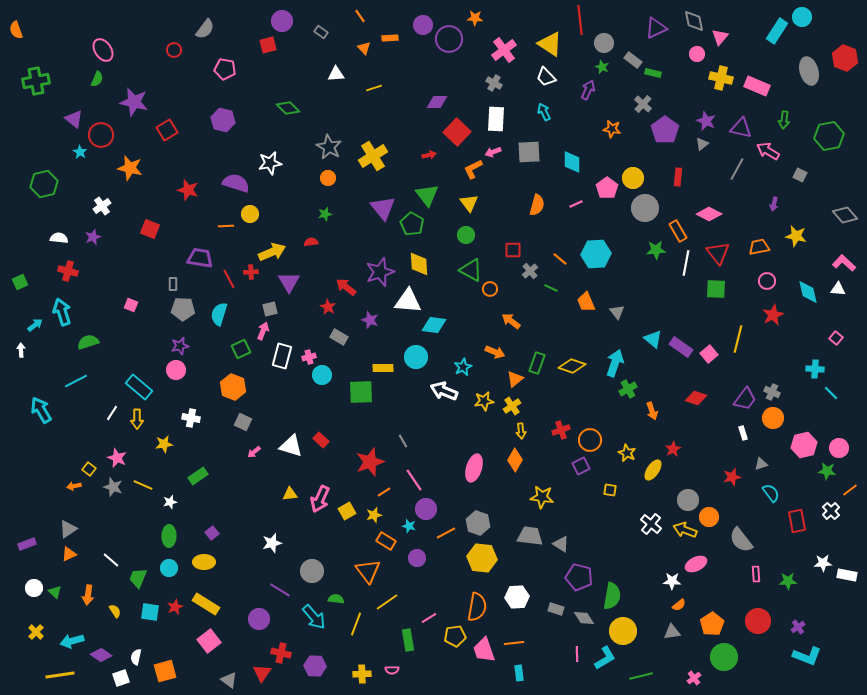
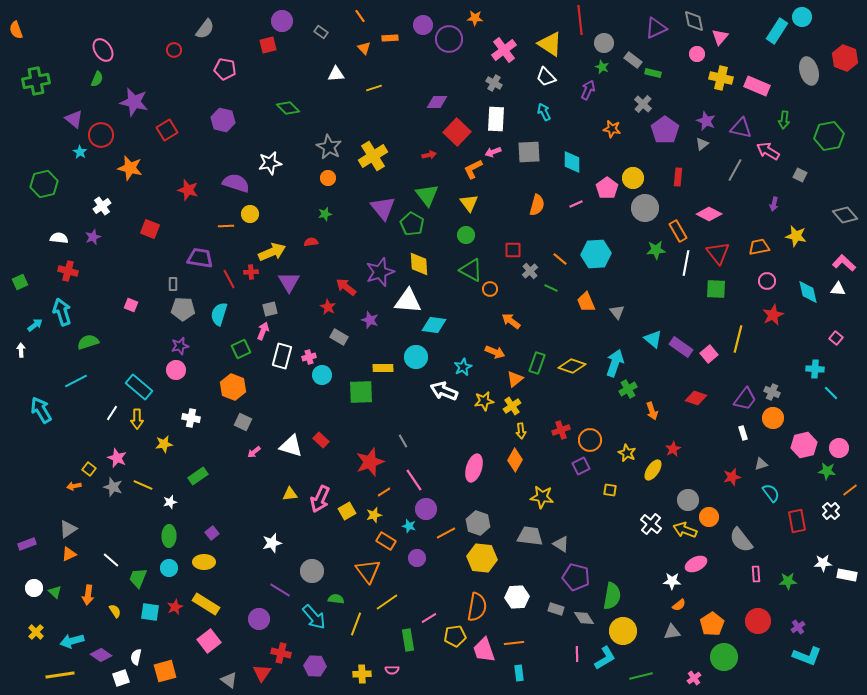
gray line at (737, 169): moved 2 px left, 1 px down
purple pentagon at (579, 577): moved 3 px left
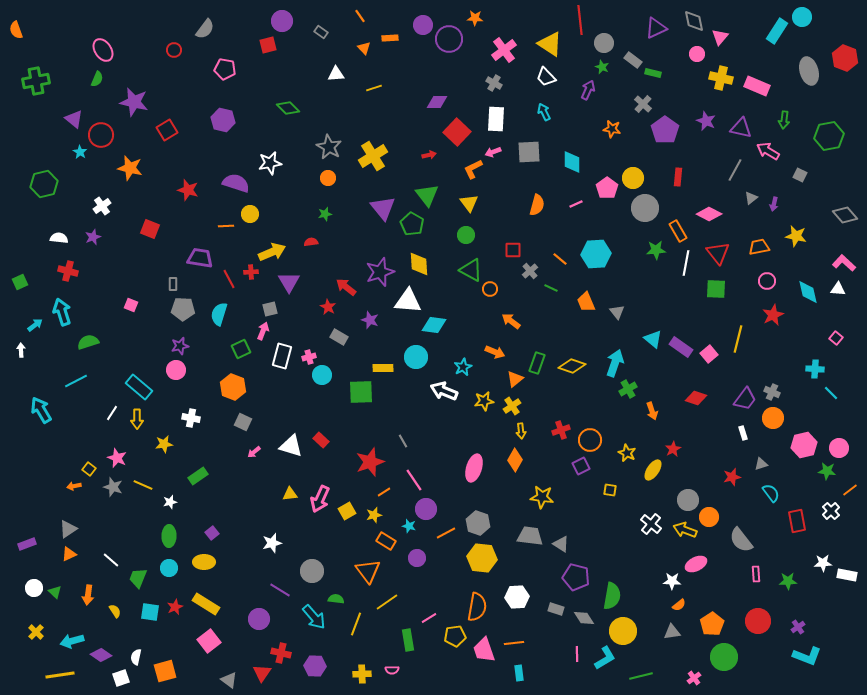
gray triangle at (702, 144): moved 49 px right, 54 px down
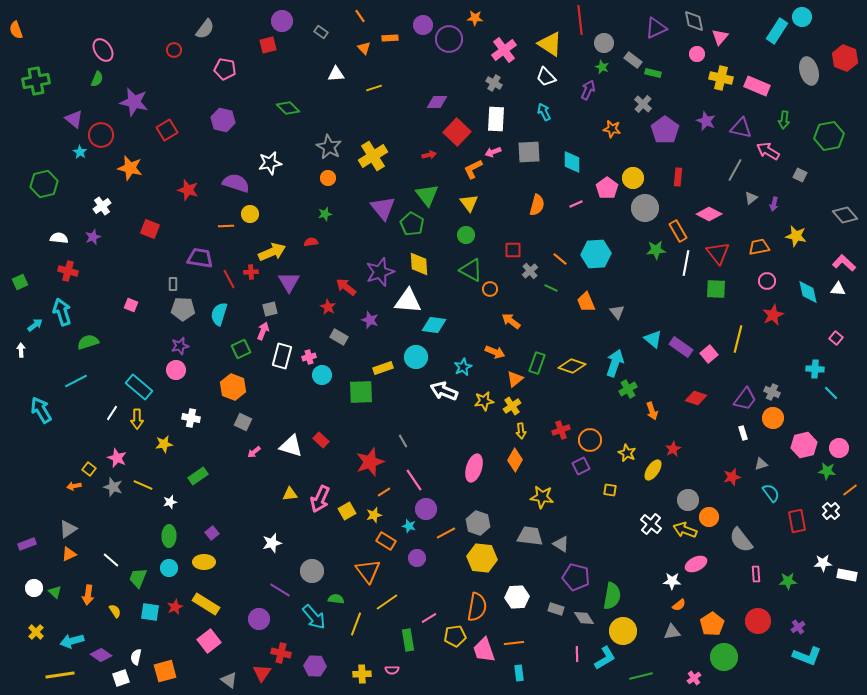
yellow rectangle at (383, 368): rotated 18 degrees counterclockwise
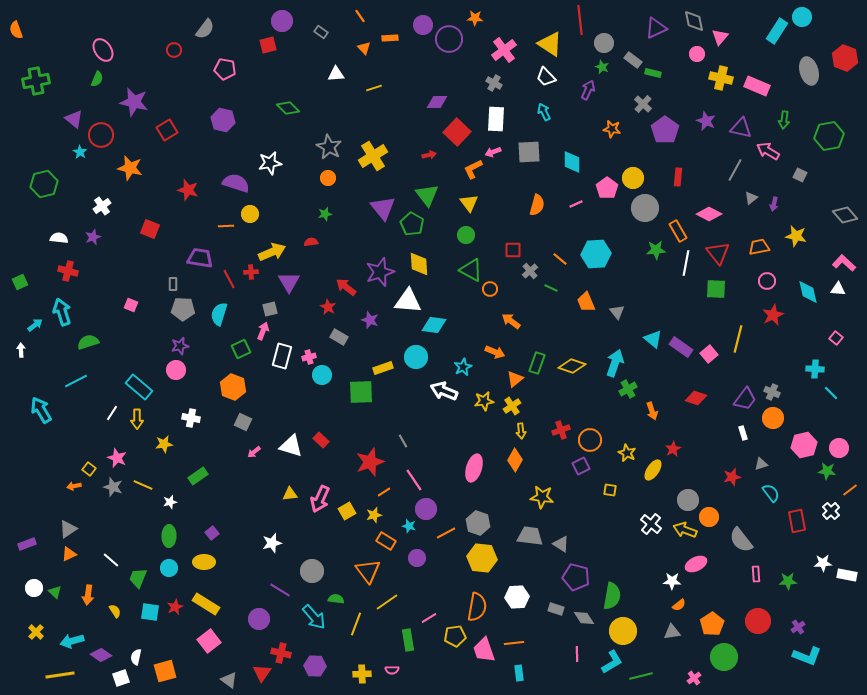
cyan L-shape at (605, 658): moved 7 px right, 4 px down
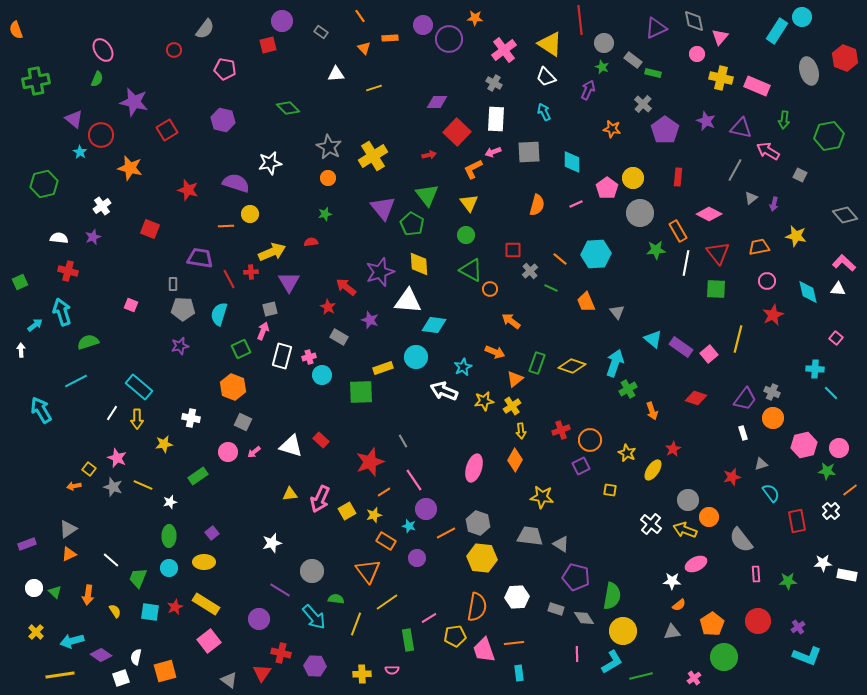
gray circle at (645, 208): moved 5 px left, 5 px down
pink circle at (176, 370): moved 52 px right, 82 px down
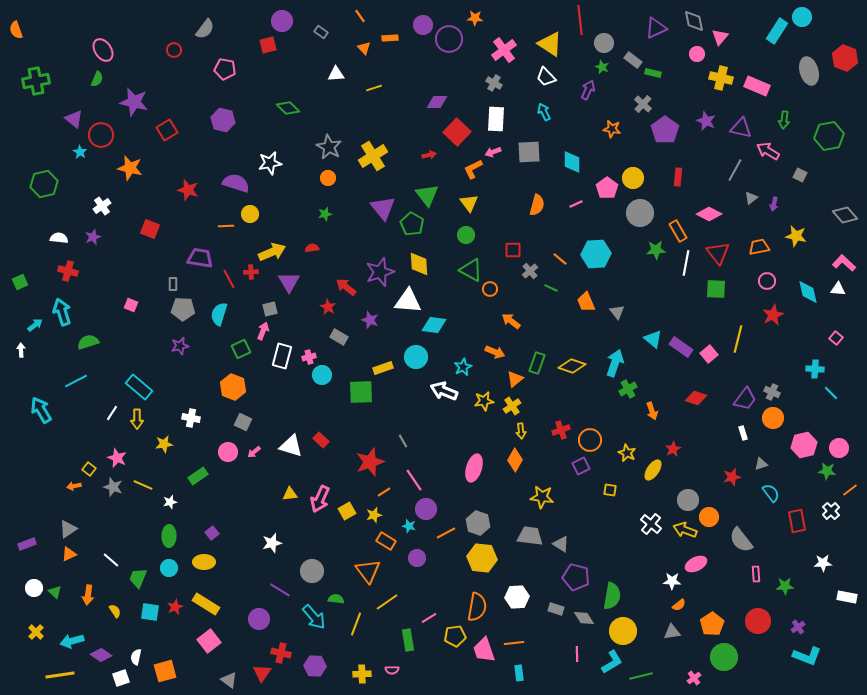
red semicircle at (311, 242): moved 1 px right, 6 px down
white rectangle at (847, 575): moved 22 px down
green star at (788, 581): moved 3 px left, 5 px down
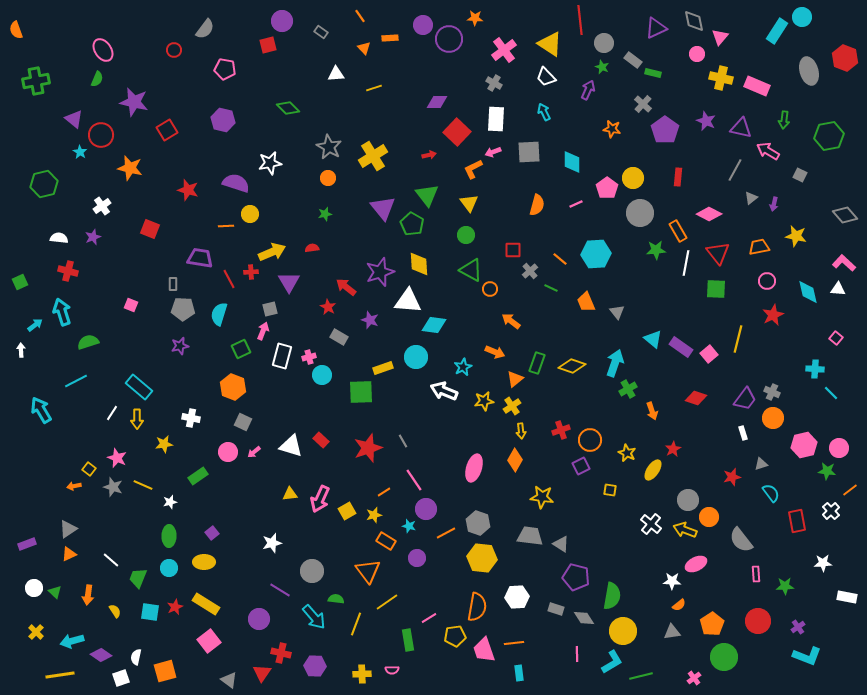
red star at (370, 462): moved 2 px left, 14 px up
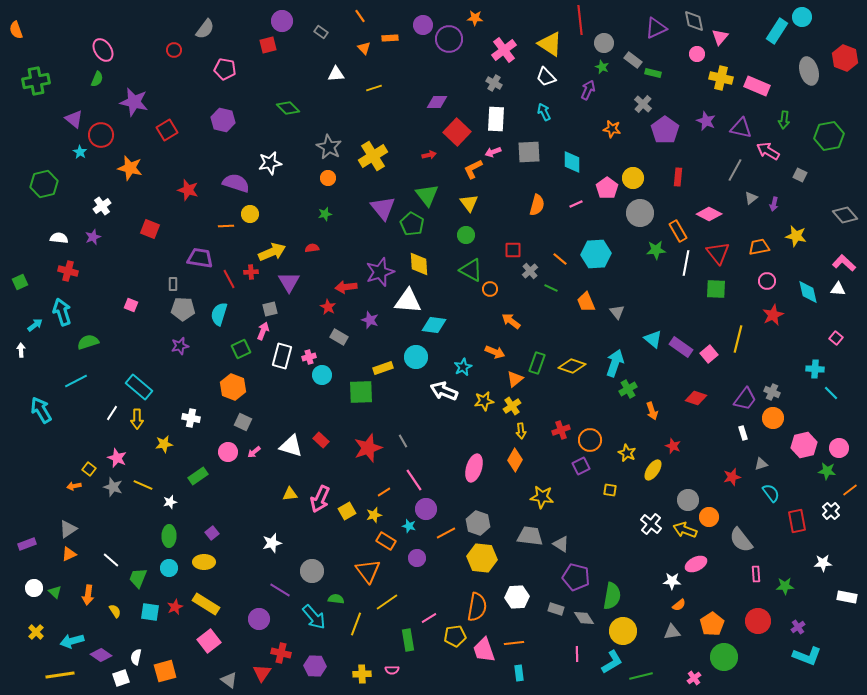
red arrow at (346, 287): rotated 45 degrees counterclockwise
red star at (673, 449): moved 3 px up; rotated 21 degrees counterclockwise
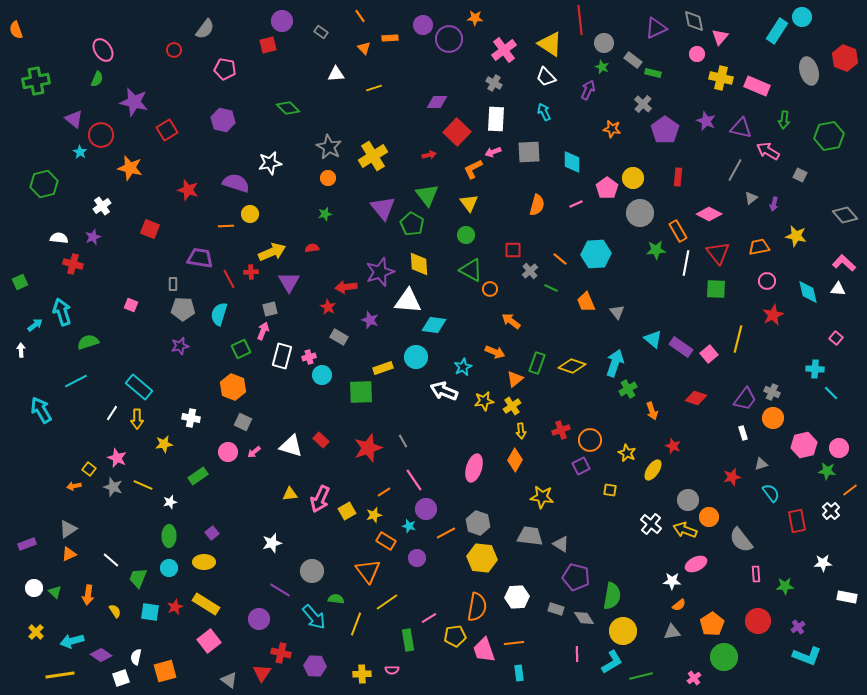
red cross at (68, 271): moved 5 px right, 7 px up
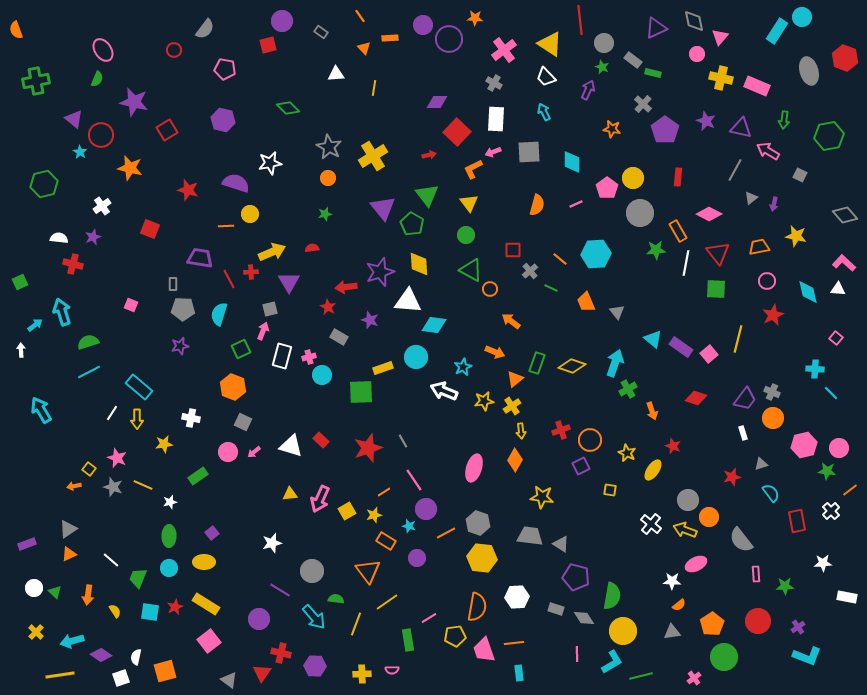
yellow line at (374, 88): rotated 63 degrees counterclockwise
cyan line at (76, 381): moved 13 px right, 9 px up
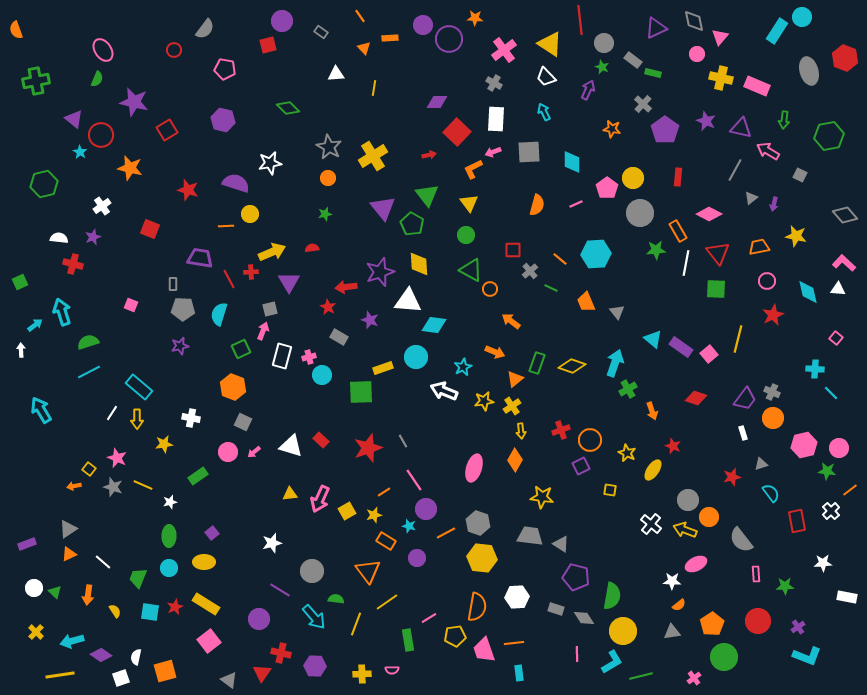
white line at (111, 560): moved 8 px left, 2 px down
